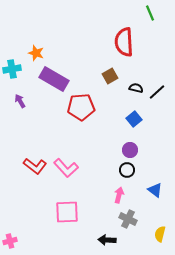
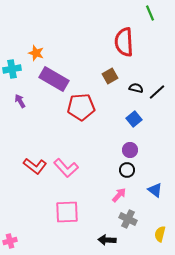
pink arrow: rotated 28 degrees clockwise
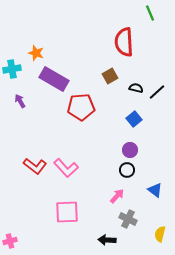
pink arrow: moved 2 px left, 1 px down
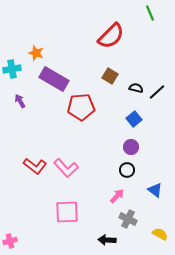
red semicircle: moved 13 px left, 6 px up; rotated 132 degrees counterclockwise
brown square: rotated 28 degrees counterclockwise
purple circle: moved 1 px right, 3 px up
yellow semicircle: rotated 105 degrees clockwise
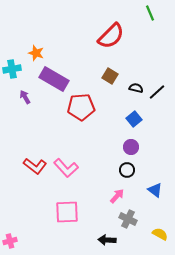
purple arrow: moved 5 px right, 4 px up
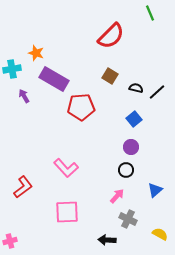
purple arrow: moved 1 px left, 1 px up
red L-shape: moved 12 px left, 21 px down; rotated 75 degrees counterclockwise
black circle: moved 1 px left
blue triangle: rotated 42 degrees clockwise
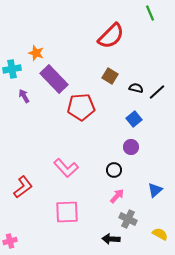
purple rectangle: rotated 16 degrees clockwise
black circle: moved 12 px left
black arrow: moved 4 px right, 1 px up
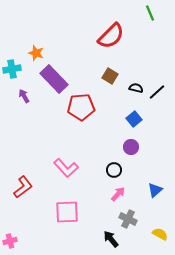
pink arrow: moved 1 px right, 2 px up
black arrow: rotated 48 degrees clockwise
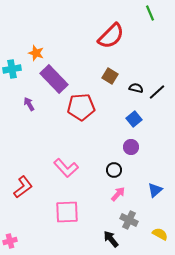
purple arrow: moved 5 px right, 8 px down
gray cross: moved 1 px right, 1 px down
